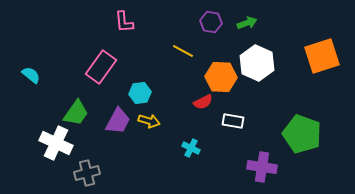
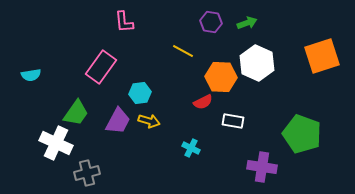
cyan semicircle: rotated 132 degrees clockwise
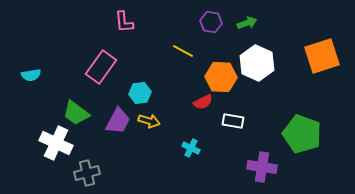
green trapezoid: rotated 92 degrees clockwise
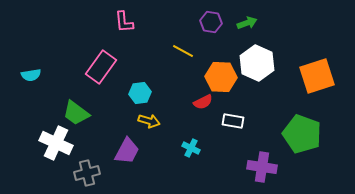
orange square: moved 5 px left, 20 px down
purple trapezoid: moved 9 px right, 30 px down
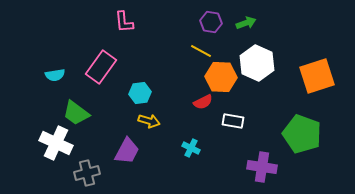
green arrow: moved 1 px left
yellow line: moved 18 px right
cyan semicircle: moved 24 px right
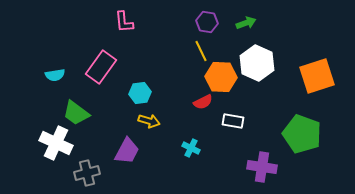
purple hexagon: moved 4 px left
yellow line: rotated 35 degrees clockwise
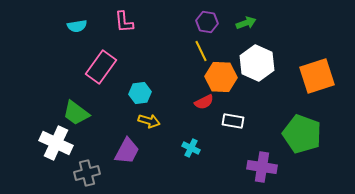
cyan semicircle: moved 22 px right, 49 px up
red semicircle: moved 1 px right
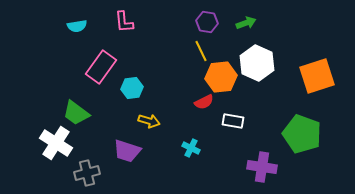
orange hexagon: rotated 8 degrees counterclockwise
cyan hexagon: moved 8 px left, 5 px up
white cross: rotated 8 degrees clockwise
purple trapezoid: rotated 80 degrees clockwise
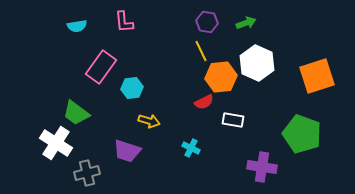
white rectangle: moved 1 px up
